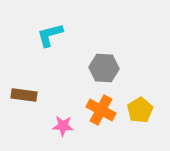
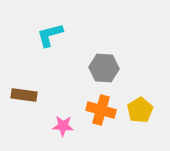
orange cross: rotated 12 degrees counterclockwise
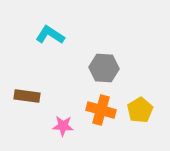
cyan L-shape: rotated 48 degrees clockwise
brown rectangle: moved 3 px right, 1 px down
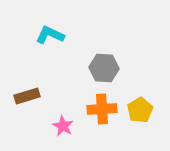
cyan L-shape: rotated 8 degrees counterclockwise
brown rectangle: rotated 25 degrees counterclockwise
orange cross: moved 1 px right, 1 px up; rotated 20 degrees counterclockwise
pink star: rotated 25 degrees clockwise
